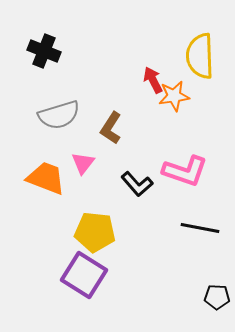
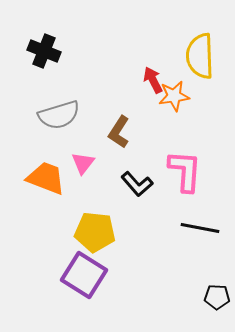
brown L-shape: moved 8 px right, 4 px down
pink L-shape: rotated 105 degrees counterclockwise
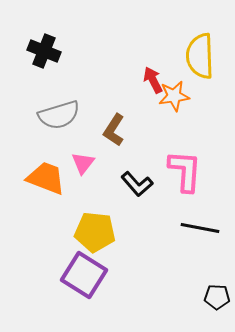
brown L-shape: moved 5 px left, 2 px up
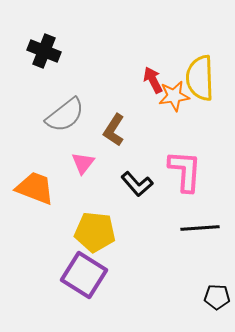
yellow semicircle: moved 22 px down
gray semicircle: moved 6 px right; rotated 21 degrees counterclockwise
orange trapezoid: moved 11 px left, 10 px down
black line: rotated 15 degrees counterclockwise
